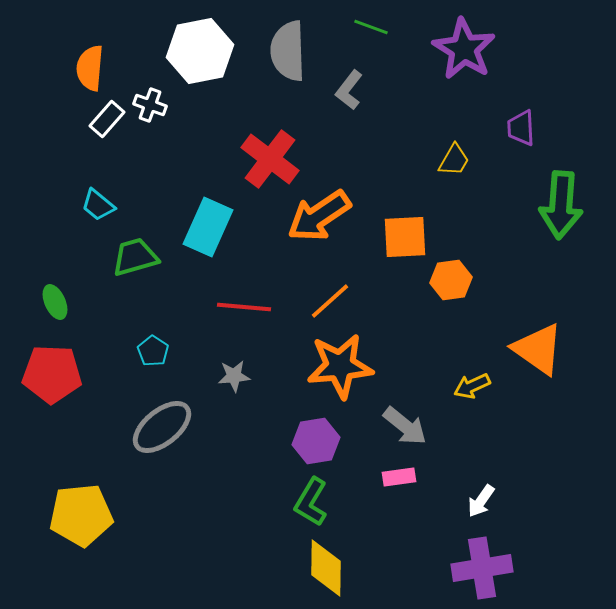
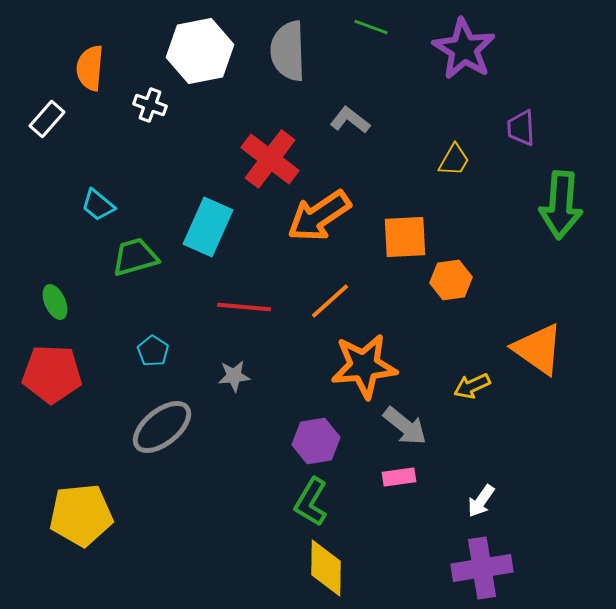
gray L-shape: moved 1 px right, 30 px down; rotated 90 degrees clockwise
white rectangle: moved 60 px left
orange star: moved 24 px right
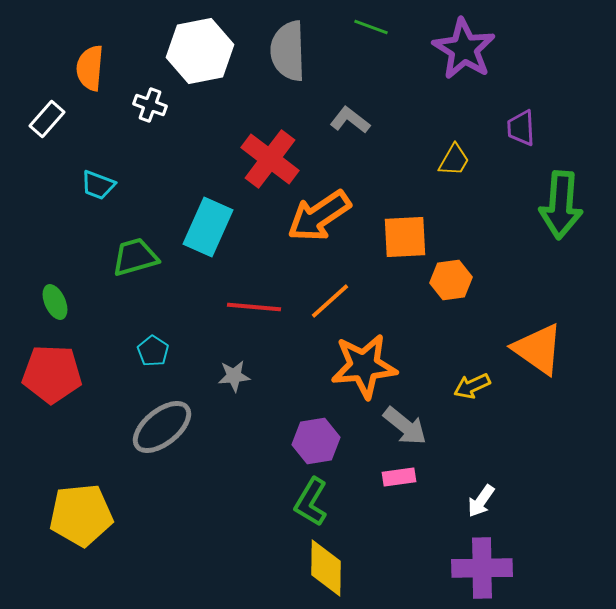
cyan trapezoid: moved 20 px up; rotated 18 degrees counterclockwise
red line: moved 10 px right
purple cross: rotated 8 degrees clockwise
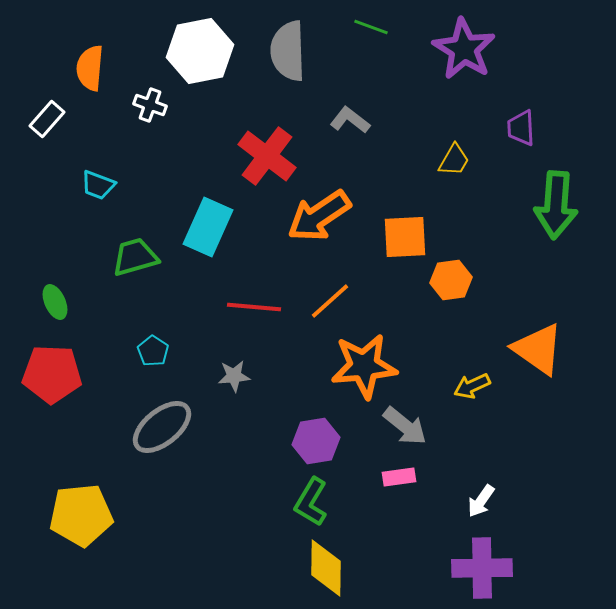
red cross: moved 3 px left, 3 px up
green arrow: moved 5 px left
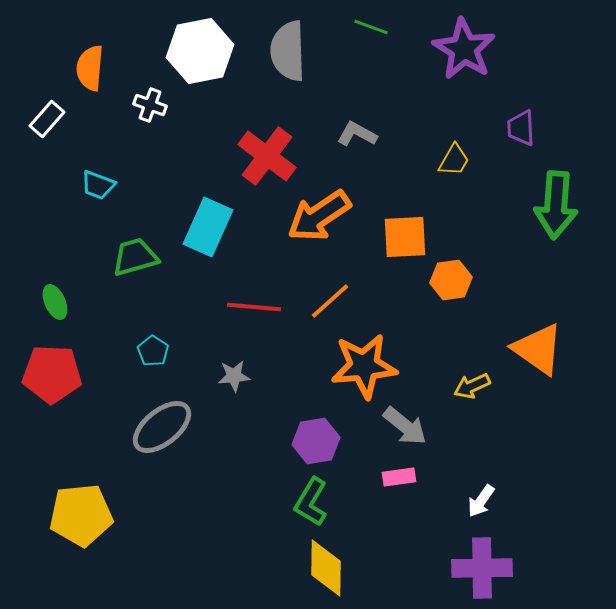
gray L-shape: moved 7 px right, 14 px down; rotated 9 degrees counterclockwise
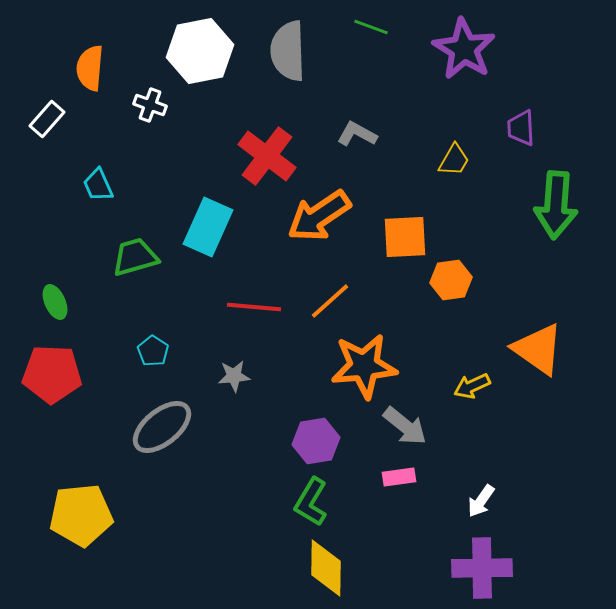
cyan trapezoid: rotated 45 degrees clockwise
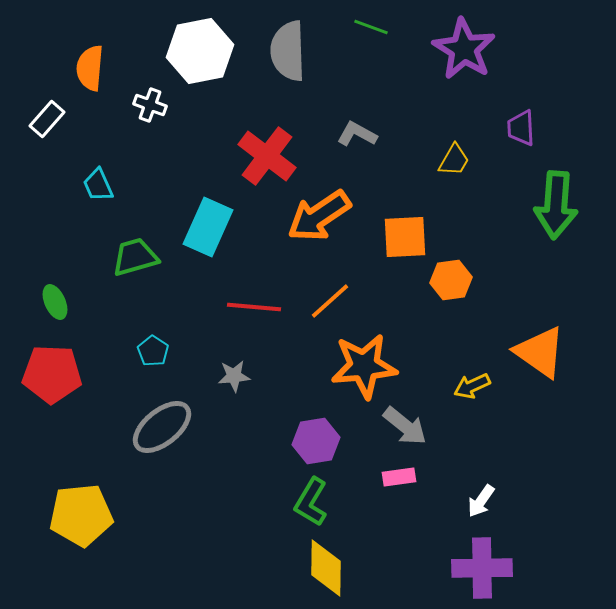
orange triangle: moved 2 px right, 3 px down
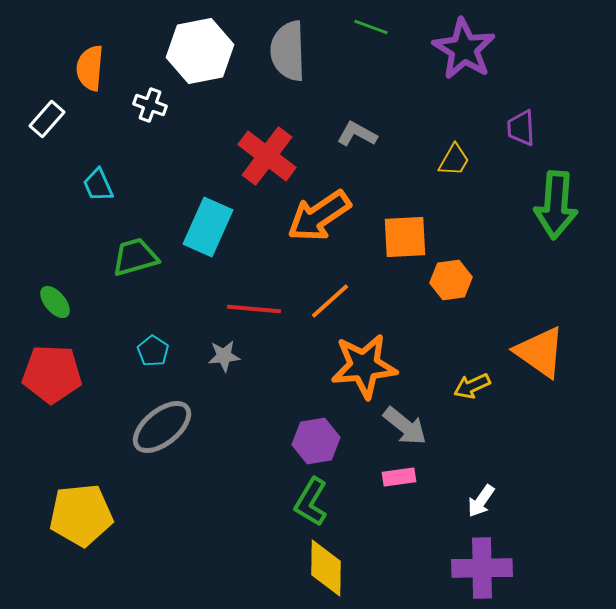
green ellipse: rotated 16 degrees counterclockwise
red line: moved 2 px down
gray star: moved 10 px left, 20 px up
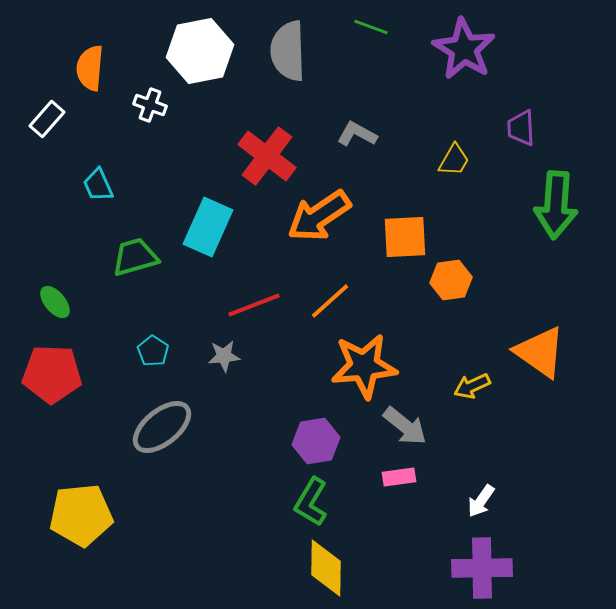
red line: moved 4 px up; rotated 26 degrees counterclockwise
